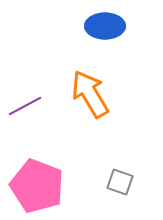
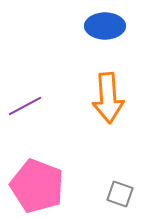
orange arrow: moved 18 px right, 4 px down; rotated 153 degrees counterclockwise
gray square: moved 12 px down
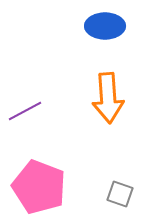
purple line: moved 5 px down
pink pentagon: moved 2 px right, 1 px down
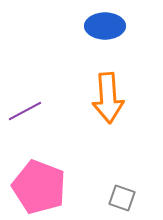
gray square: moved 2 px right, 4 px down
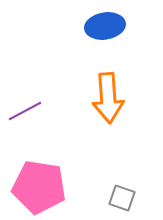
blue ellipse: rotated 9 degrees counterclockwise
pink pentagon: rotated 12 degrees counterclockwise
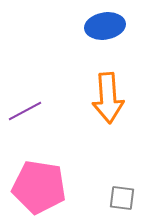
gray square: rotated 12 degrees counterclockwise
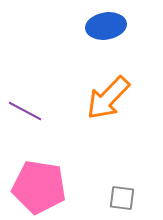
blue ellipse: moved 1 px right
orange arrow: rotated 48 degrees clockwise
purple line: rotated 56 degrees clockwise
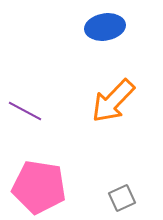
blue ellipse: moved 1 px left, 1 px down
orange arrow: moved 5 px right, 3 px down
gray square: rotated 32 degrees counterclockwise
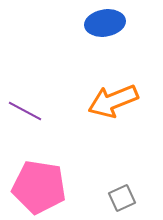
blue ellipse: moved 4 px up
orange arrow: rotated 24 degrees clockwise
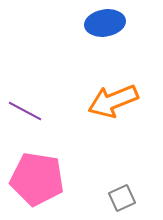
pink pentagon: moved 2 px left, 8 px up
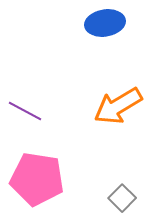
orange arrow: moved 5 px right, 5 px down; rotated 9 degrees counterclockwise
gray square: rotated 20 degrees counterclockwise
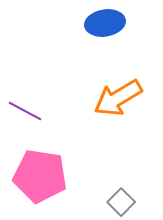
orange arrow: moved 8 px up
pink pentagon: moved 3 px right, 3 px up
gray square: moved 1 px left, 4 px down
